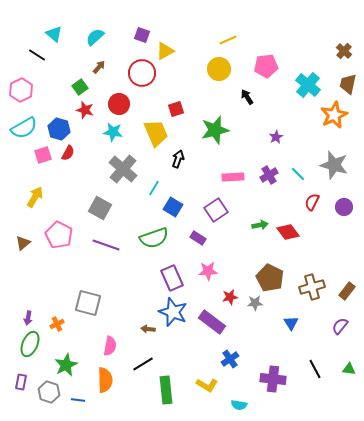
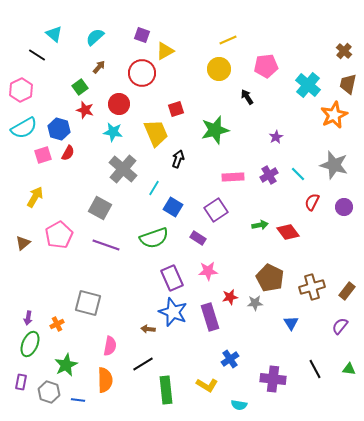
pink pentagon at (59, 235): rotated 16 degrees clockwise
purple rectangle at (212, 322): moved 2 px left, 5 px up; rotated 36 degrees clockwise
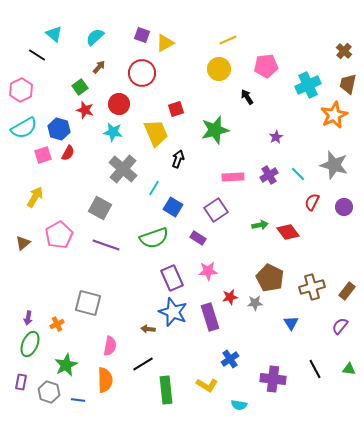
yellow triangle at (165, 51): moved 8 px up
cyan cross at (308, 85): rotated 25 degrees clockwise
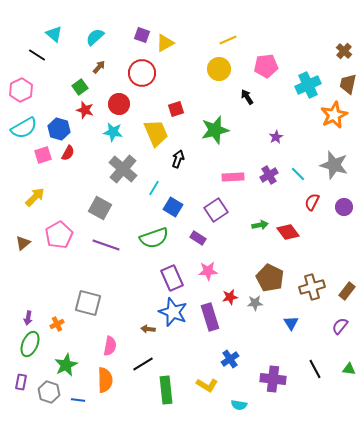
yellow arrow at (35, 197): rotated 15 degrees clockwise
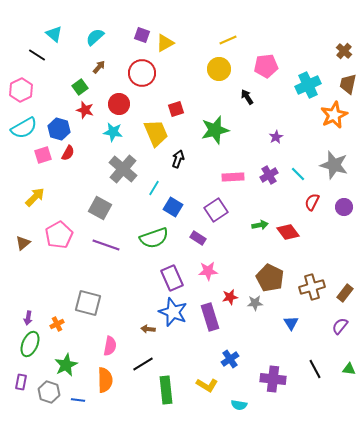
brown rectangle at (347, 291): moved 2 px left, 2 px down
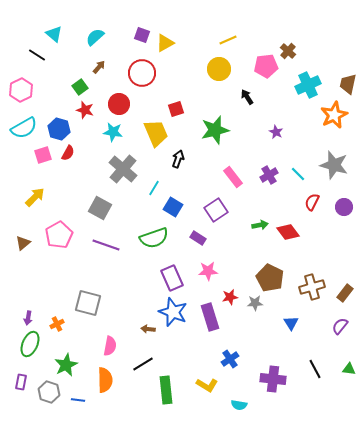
brown cross at (344, 51): moved 56 px left
purple star at (276, 137): moved 5 px up; rotated 16 degrees counterclockwise
pink rectangle at (233, 177): rotated 55 degrees clockwise
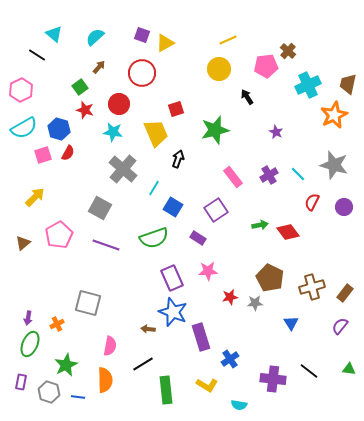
purple rectangle at (210, 317): moved 9 px left, 20 px down
black line at (315, 369): moved 6 px left, 2 px down; rotated 24 degrees counterclockwise
blue line at (78, 400): moved 3 px up
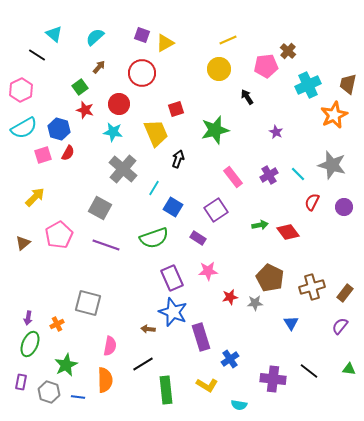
gray star at (334, 165): moved 2 px left
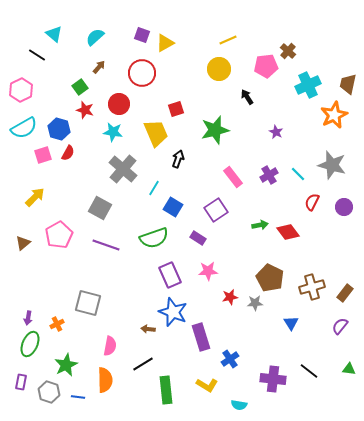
purple rectangle at (172, 278): moved 2 px left, 3 px up
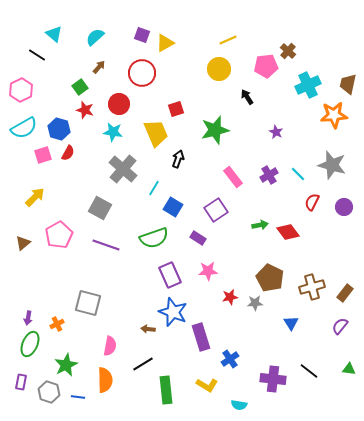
orange star at (334, 115): rotated 20 degrees clockwise
